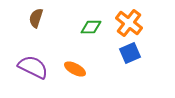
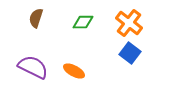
green diamond: moved 8 px left, 5 px up
blue square: rotated 30 degrees counterclockwise
orange ellipse: moved 1 px left, 2 px down
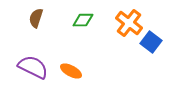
green diamond: moved 2 px up
blue square: moved 21 px right, 11 px up
orange ellipse: moved 3 px left
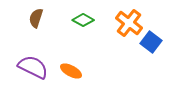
green diamond: rotated 30 degrees clockwise
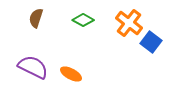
orange ellipse: moved 3 px down
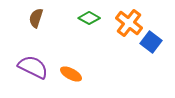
green diamond: moved 6 px right, 2 px up
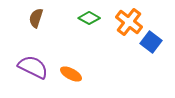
orange cross: moved 1 px up
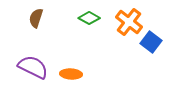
orange ellipse: rotated 25 degrees counterclockwise
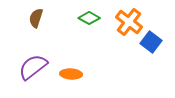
purple semicircle: rotated 64 degrees counterclockwise
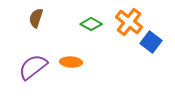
green diamond: moved 2 px right, 6 px down
orange ellipse: moved 12 px up
